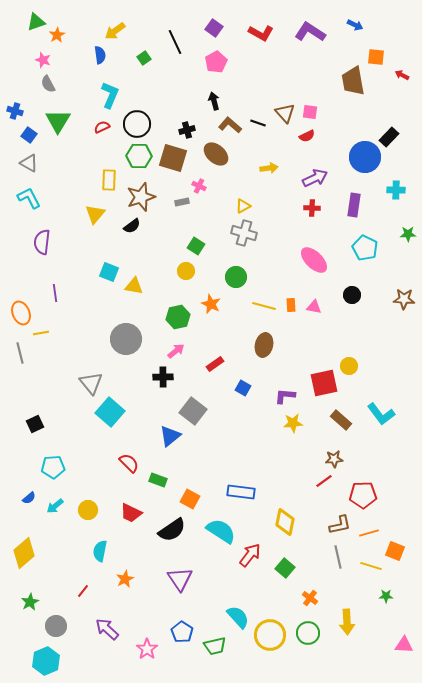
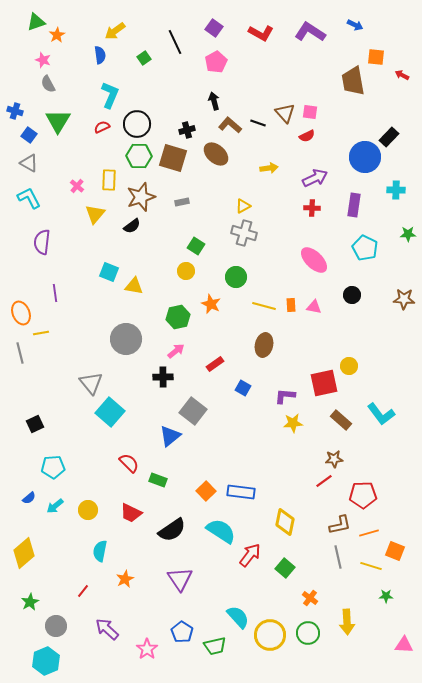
pink cross at (199, 186): moved 122 px left; rotated 16 degrees clockwise
orange square at (190, 499): moved 16 px right, 8 px up; rotated 18 degrees clockwise
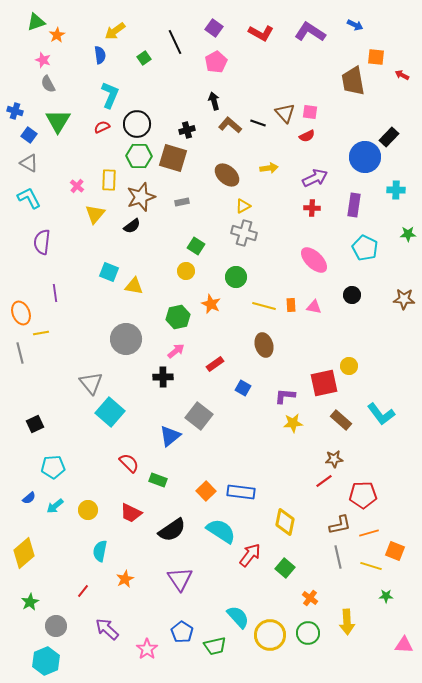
brown ellipse at (216, 154): moved 11 px right, 21 px down
brown ellipse at (264, 345): rotated 30 degrees counterclockwise
gray square at (193, 411): moved 6 px right, 5 px down
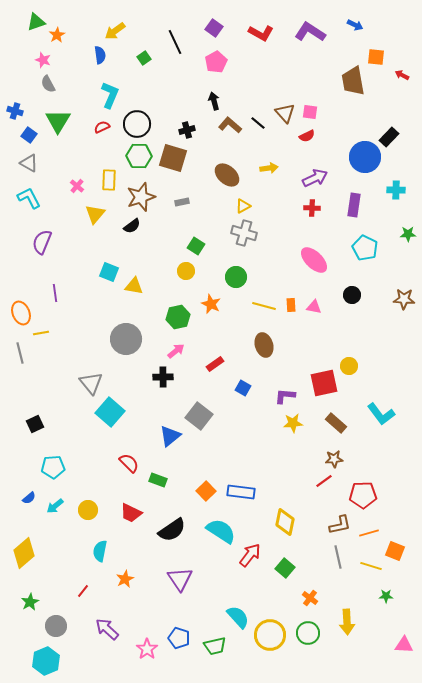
black line at (258, 123): rotated 21 degrees clockwise
purple semicircle at (42, 242): rotated 15 degrees clockwise
brown rectangle at (341, 420): moved 5 px left, 3 px down
blue pentagon at (182, 632): moved 3 px left, 6 px down; rotated 15 degrees counterclockwise
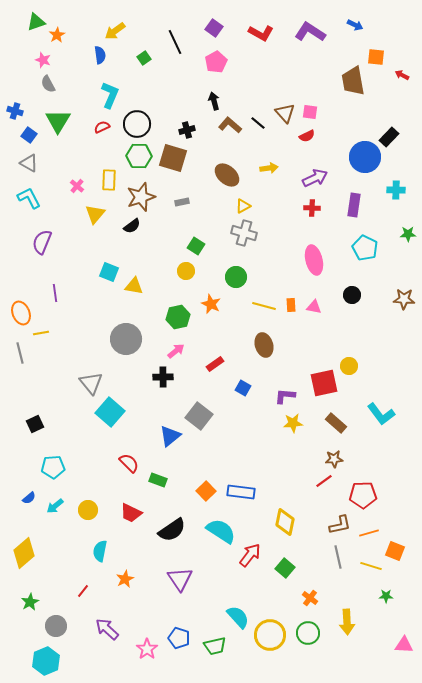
pink ellipse at (314, 260): rotated 32 degrees clockwise
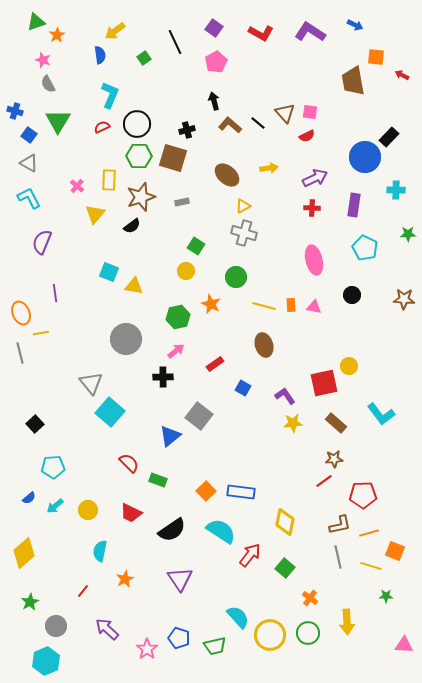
purple L-shape at (285, 396): rotated 50 degrees clockwise
black square at (35, 424): rotated 18 degrees counterclockwise
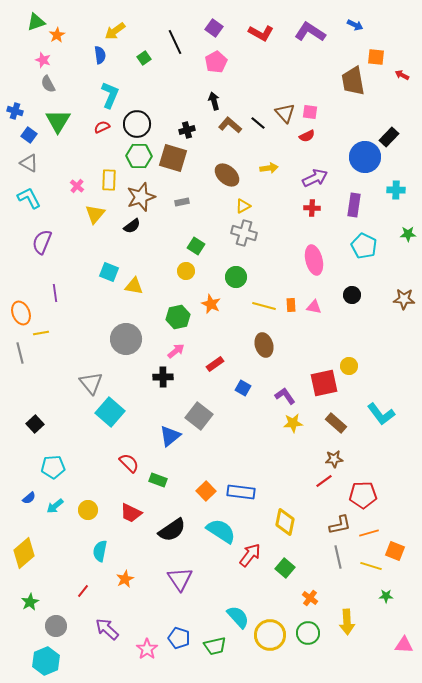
cyan pentagon at (365, 248): moved 1 px left, 2 px up
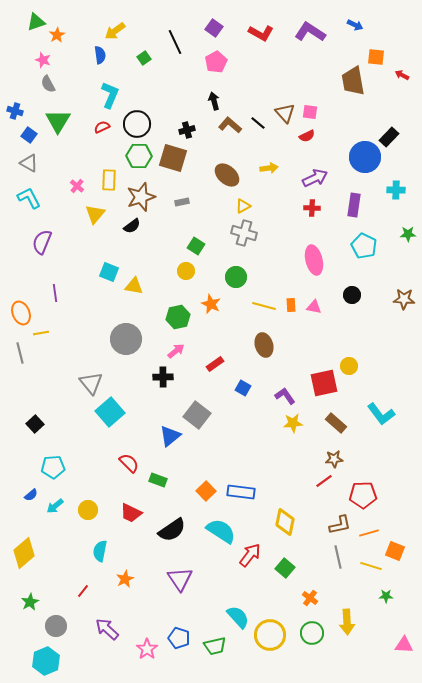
cyan square at (110, 412): rotated 8 degrees clockwise
gray square at (199, 416): moved 2 px left, 1 px up
blue semicircle at (29, 498): moved 2 px right, 3 px up
green circle at (308, 633): moved 4 px right
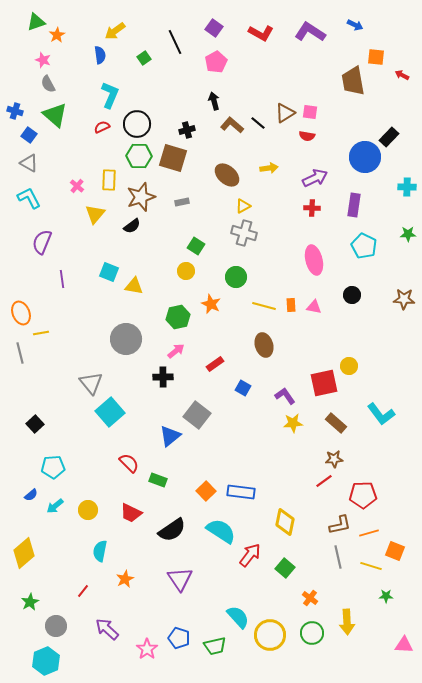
brown triangle at (285, 113): rotated 40 degrees clockwise
green triangle at (58, 121): moved 3 px left, 6 px up; rotated 20 degrees counterclockwise
brown L-shape at (230, 125): moved 2 px right
red semicircle at (307, 136): rotated 35 degrees clockwise
cyan cross at (396, 190): moved 11 px right, 3 px up
purple line at (55, 293): moved 7 px right, 14 px up
